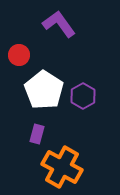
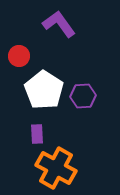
red circle: moved 1 px down
purple hexagon: rotated 25 degrees clockwise
purple rectangle: rotated 18 degrees counterclockwise
orange cross: moved 6 px left, 1 px down
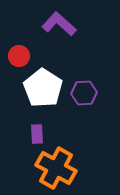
purple L-shape: rotated 12 degrees counterclockwise
white pentagon: moved 1 px left, 2 px up
purple hexagon: moved 1 px right, 3 px up
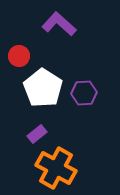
purple rectangle: rotated 54 degrees clockwise
